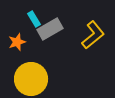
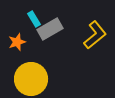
yellow L-shape: moved 2 px right
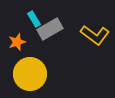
yellow L-shape: rotated 76 degrees clockwise
yellow circle: moved 1 px left, 5 px up
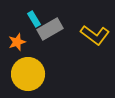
yellow circle: moved 2 px left
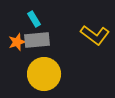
gray rectangle: moved 13 px left, 11 px down; rotated 25 degrees clockwise
yellow circle: moved 16 px right
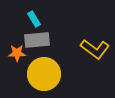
yellow L-shape: moved 14 px down
orange star: moved 11 px down; rotated 18 degrees clockwise
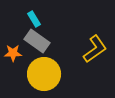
gray rectangle: moved 1 px down; rotated 40 degrees clockwise
yellow L-shape: rotated 72 degrees counterclockwise
orange star: moved 4 px left
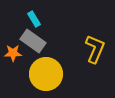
gray rectangle: moved 4 px left
yellow L-shape: rotated 32 degrees counterclockwise
yellow circle: moved 2 px right
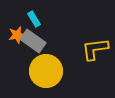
yellow L-shape: rotated 120 degrees counterclockwise
orange star: moved 4 px right, 18 px up; rotated 12 degrees counterclockwise
yellow circle: moved 3 px up
